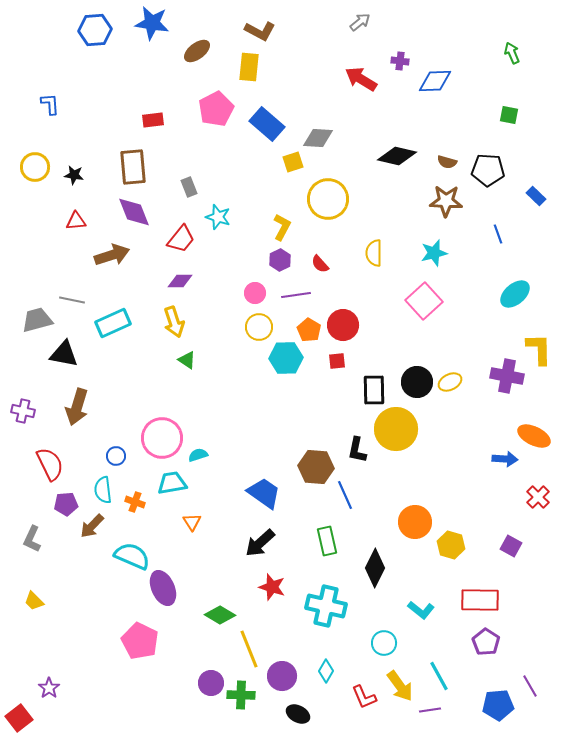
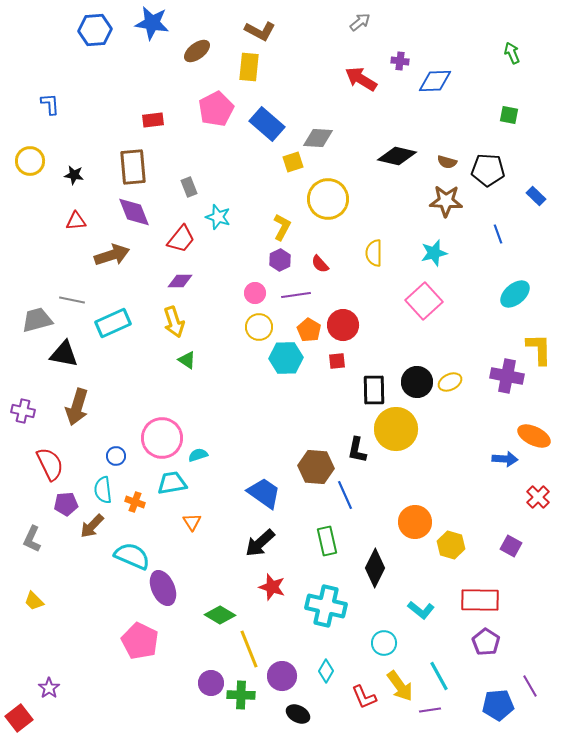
yellow circle at (35, 167): moved 5 px left, 6 px up
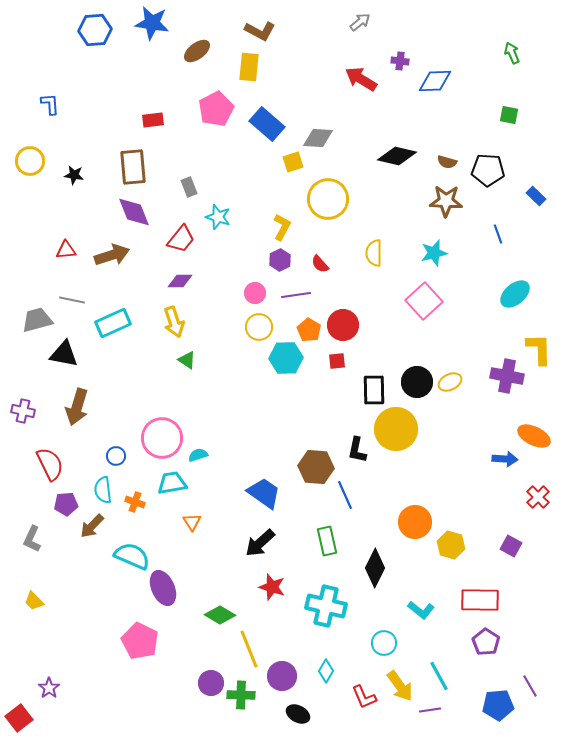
red triangle at (76, 221): moved 10 px left, 29 px down
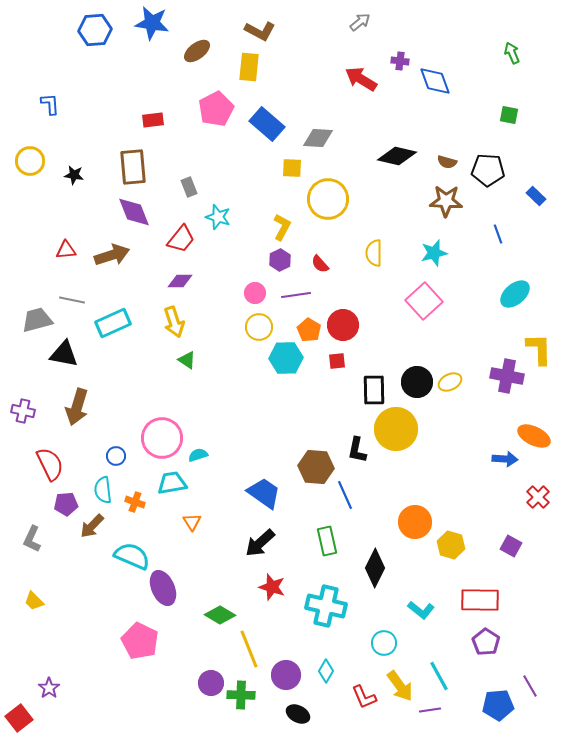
blue diamond at (435, 81): rotated 72 degrees clockwise
yellow square at (293, 162): moved 1 px left, 6 px down; rotated 20 degrees clockwise
purple circle at (282, 676): moved 4 px right, 1 px up
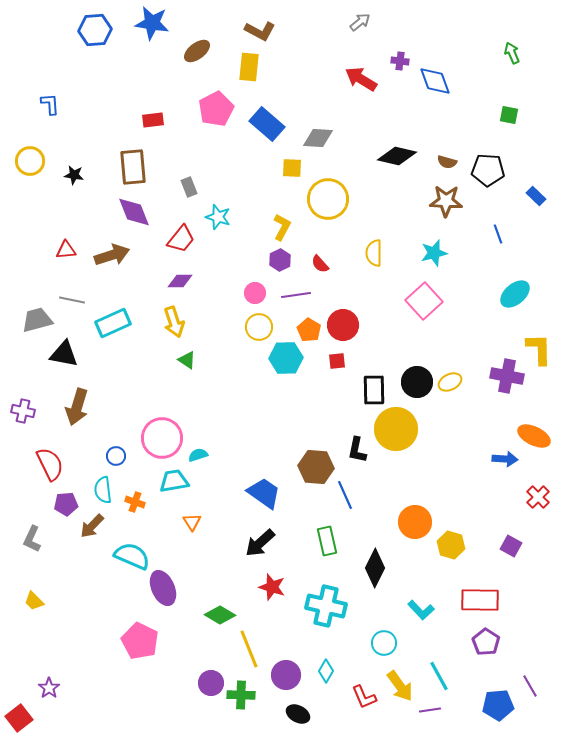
cyan trapezoid at (172, 483): moved 2 px right, 2 px up
cyan L-shape at (421, 610): rotated 8 degrees clockwise
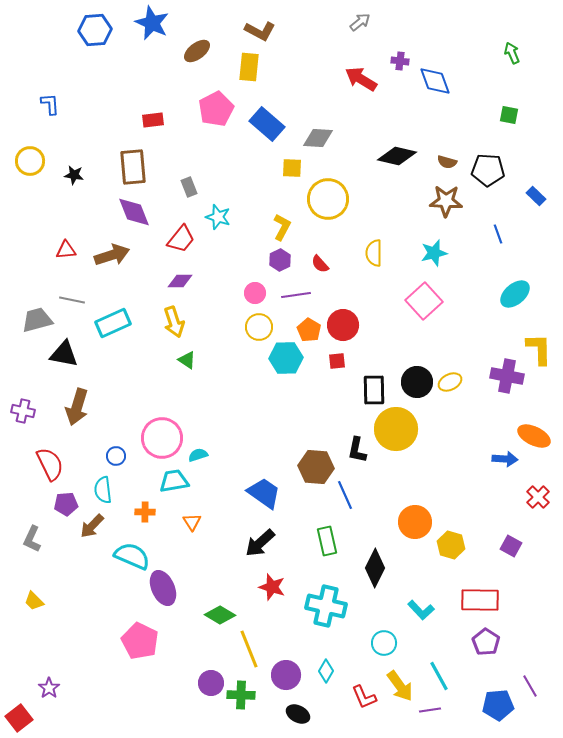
blue star at (152, 23): rotated 16 degrees clockwise
orange cross at (135, 502): moved 10 px right, 10 px down; rotated 18 degrees counterclockwise
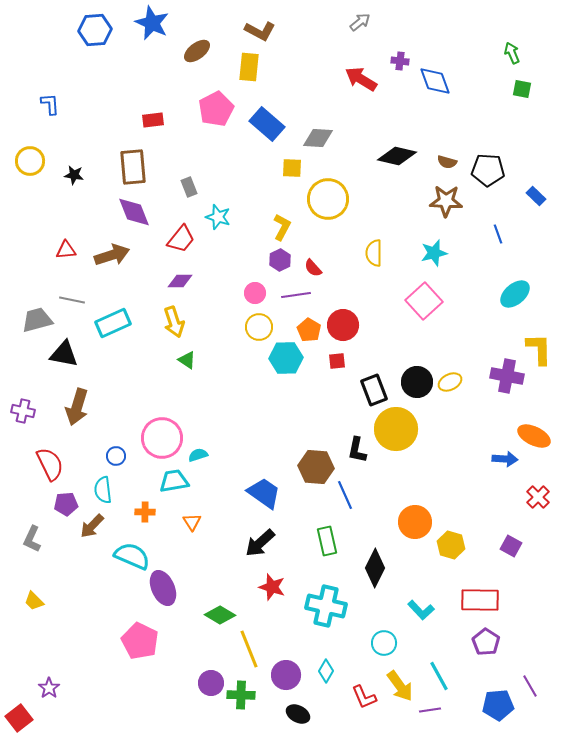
green square at (509, 115): moved 13 px right, 26 px up
red semicircle at (320, 264): moved 7 px left, 4 px down
black rectangle at (374, 390): rotated 20 degrees counterclockwise
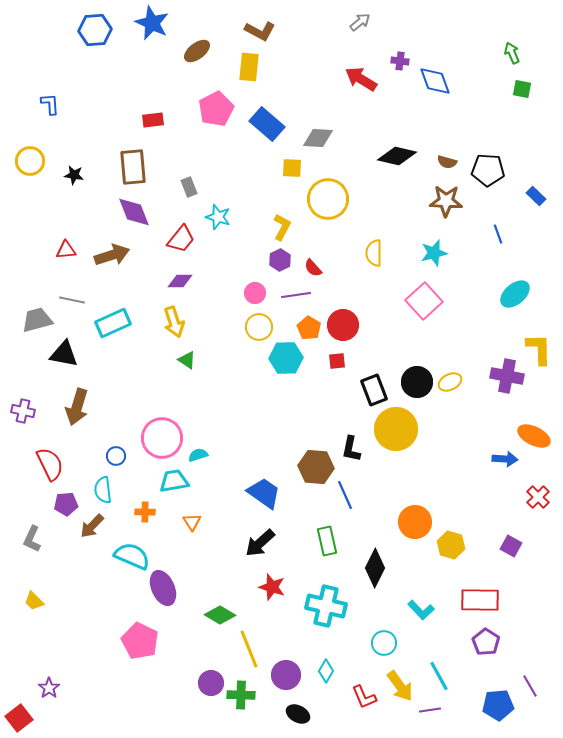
orange pentagon at (309, 330): moved 2 px up
black L-shape at (357, 450): moved 6 px left, 1 px up
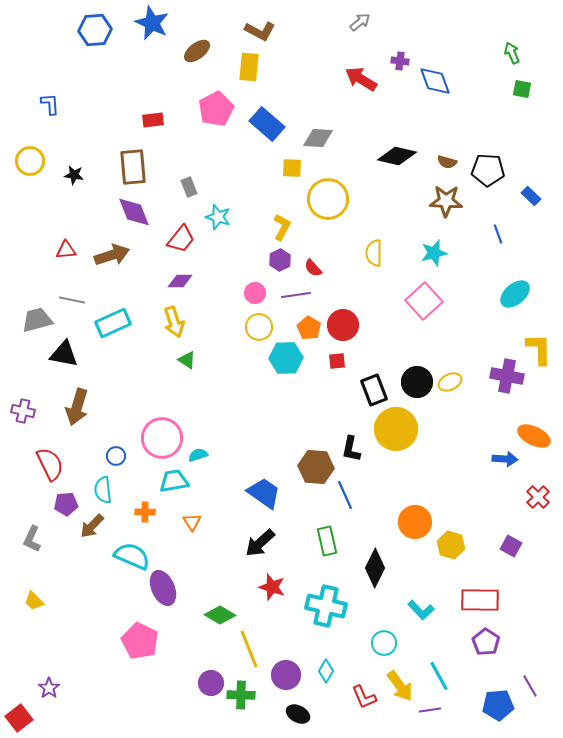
blue rectangle at (536, 196): moved 5 px left
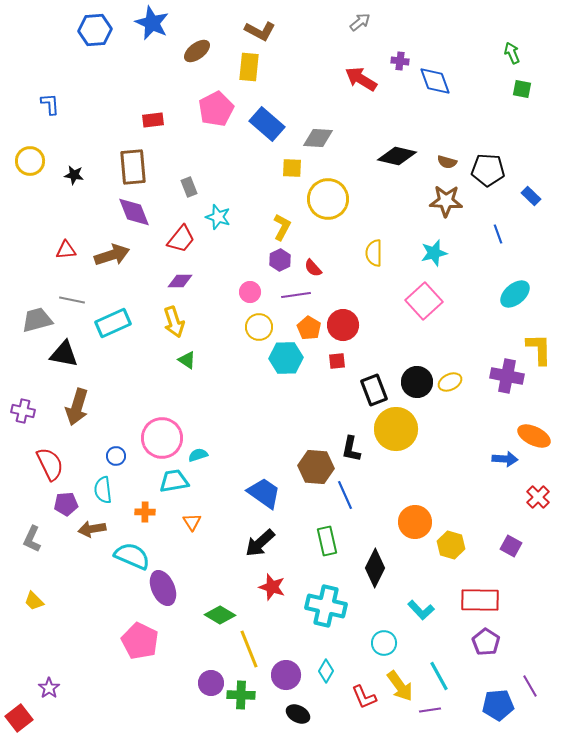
pink circle at (255, 293): moved 5 px left, 1 px up
brown arrow at (92, 526): moved 3 px down; rotated 36 degrees clockwise
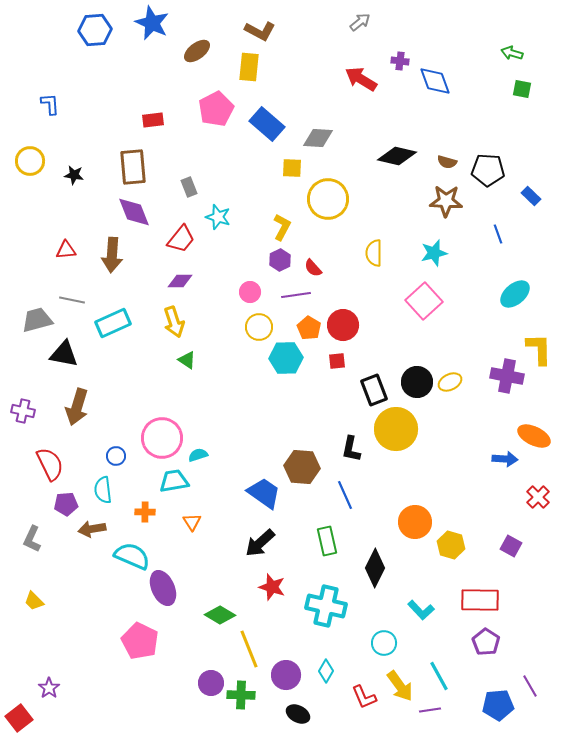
green arrow at (512, 53): rotated 50 degrees counterclockwise
brown arrow at (112, 255): rotated 112 degrees clockwise
brown hexagon at (316, 467): moved 14 px left
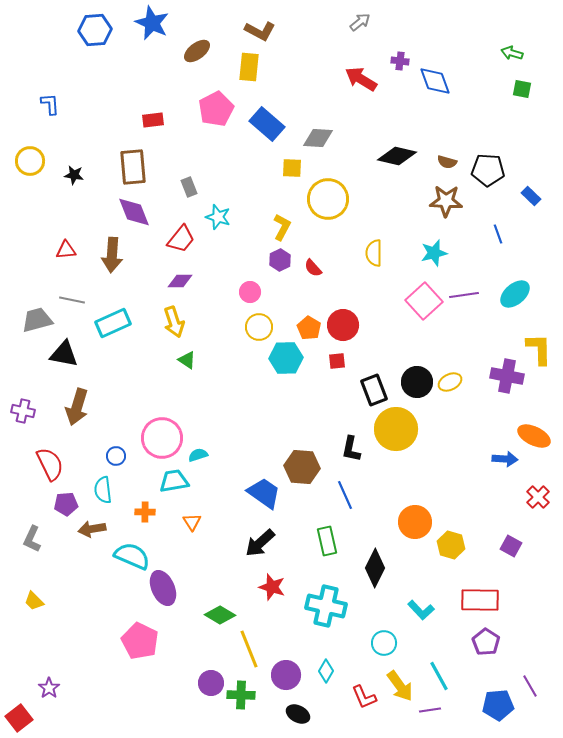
purple line at (296, 295): moved 168 px right
